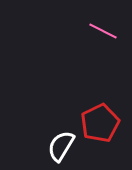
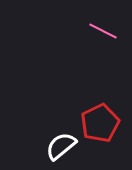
white semicircle: rotated 20 degrees clockwise
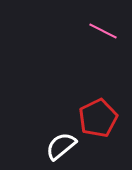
red pentagon: moved 2 px left, 5 px up
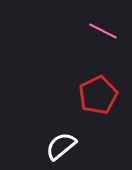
red pentagon: moved 23 px up
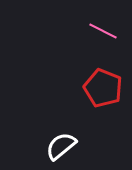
red pentagon: moved 5 px right, 7 px up; rotated 24 degrees counterclockwise
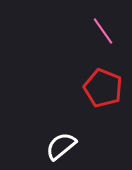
pink line: rotated 28 degrees clockwise
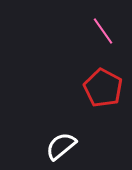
red pentagon: rotated 6 degrees clockwise
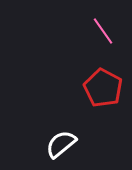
white semicircle: moved 2 px up
